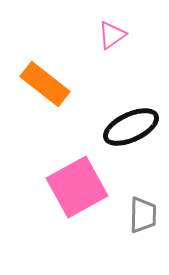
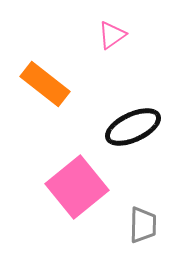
black ellipse: moved 2 px right
pink square: rotated 10 degrees counterclockwise
gray trapezoid: moved 10 px down
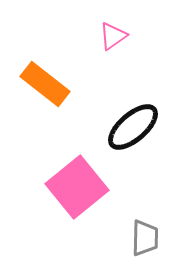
pink triangle: moved 1 px right, 1 px down
black ellipse: rotated 16 degrees counterclockwise
gray trapezoid: moved 2 px right, 13 px down
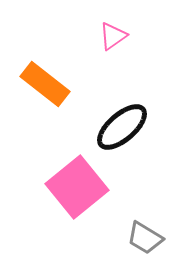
black ellipse: moved 11 px left
gray trapezoid: rotated 120 degrees clockwise
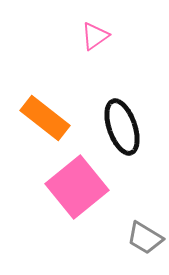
pink triangle: moved 18 px left
orange rectangle: moved 34 px down
black ellipse: rotated 68 degrees counterclockwise
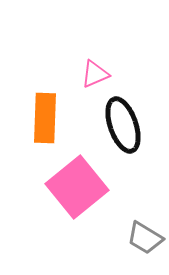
pink triangle: moved 38 px down; rotated 12 degrees clockwise
orange rectangle: rotated 54 degrees clockwise
black ellipse: moved 1 px right, 2 px up
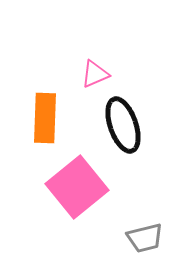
gray trapezoid: rotated 45 degrees counterclockwise
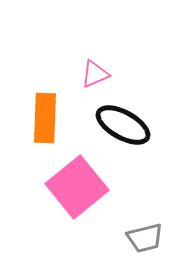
black ellipse: rotated 42 degrees counterclockwise
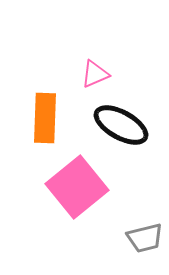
black ellipse: moved 2 px left
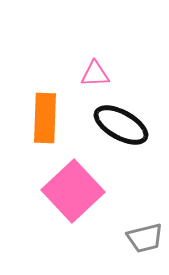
pink triangle: rotated 20 degrees clockwise
pink square: moved 4 px left, 4 px down; rotated 4 degrees counterclockwise
